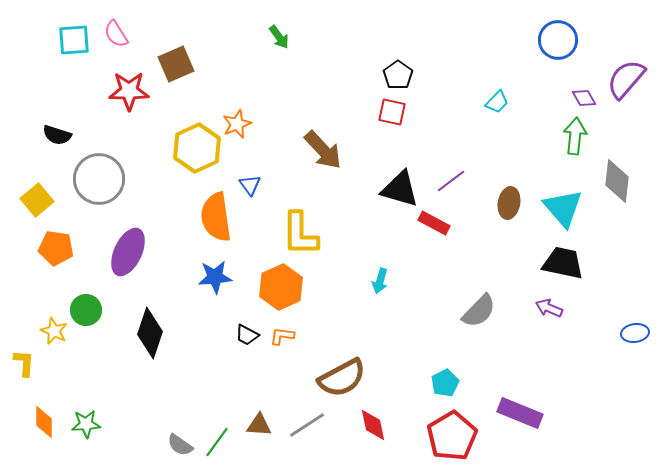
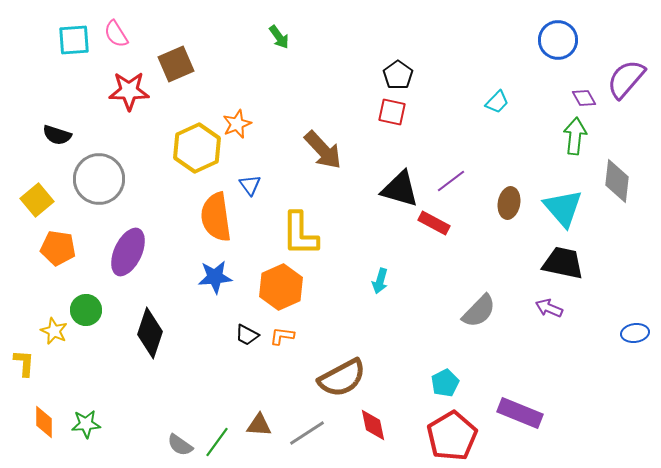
orange pentagon at (56, 248): moved 2 px right
gray line at (307, 425): moved 8 px down
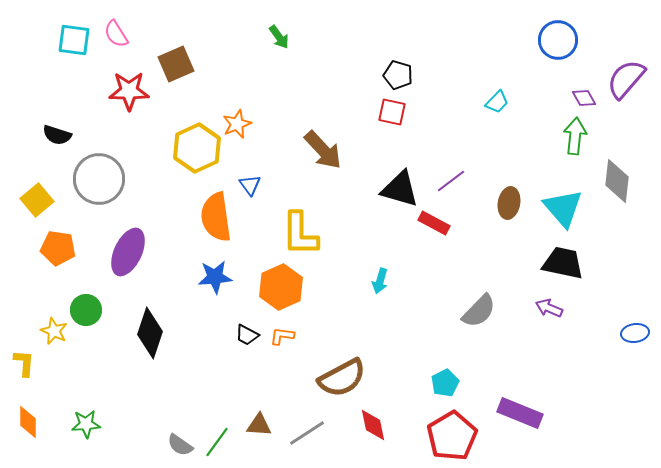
cyan square at (74, 40): rotated 12 degrees clockwise
black pentagon at (398, 75): rotated 20 degrees counterclockwise
orange diamond at (44, 422): moved 16 px left
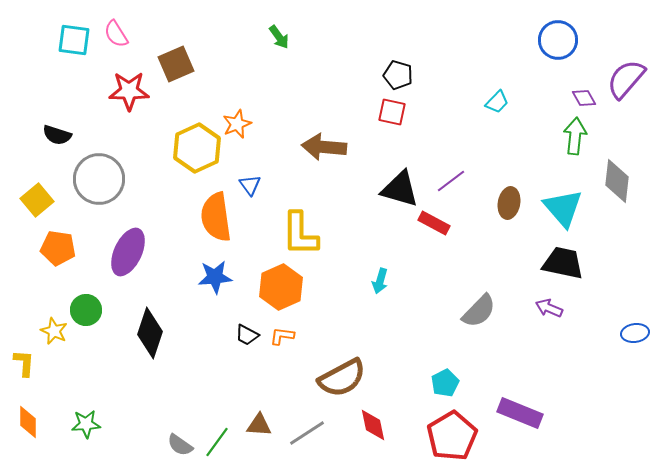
brown arrow at (323, 150): moved 1 px right, 3 px up; rotated 138 degrees clockwise
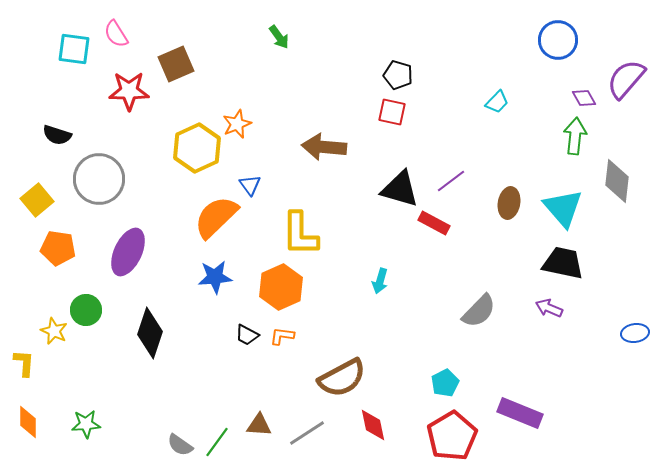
cyan square at (74, 40): moved 9 px down
orange semicircle at (216, 217): rotated 54 degrees clockwise
